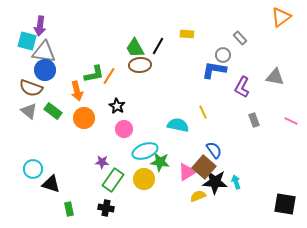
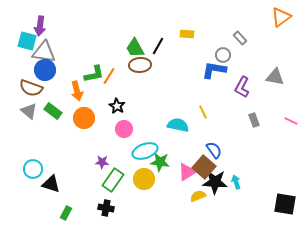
green rectangle at (69, 209): moved 3 px left, 4 px down; rotated 40 degrees clockwise
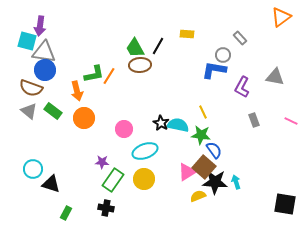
black star at (117, 106): moved 44 px right, 17 px down
green star at (160, 162): moved 41 px right, 27 px up
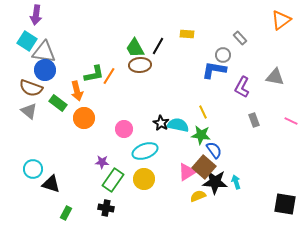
orange triangle at (281, 17): moved 3 px down
purple arrow at (40, 26): moved 4 px left, 11 px up
cyan square at (27, 41): rotated 18 degrees clockwise
green rectangle at (53, 111): moved 5 px right, 8 px up
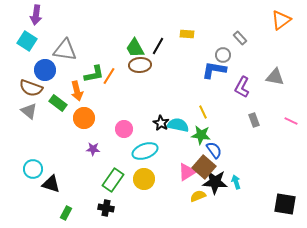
gray triangle at (44, 52): moved 21 px right, 2 px up
purple star at (102, 162): moved 9 px left, 13 px up
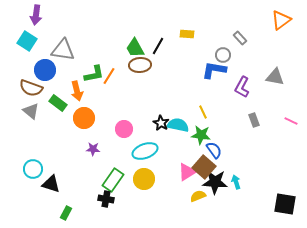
gray triangle at (65, 50): moved 2 px left
gray triangle at (29, 111): moved 2 px right
black cross at (106, 208): moved 9 px up
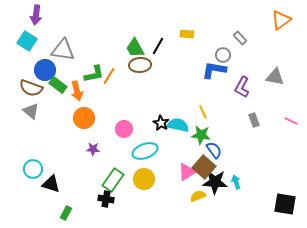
green rectangle at (58, 103): moved 18 px up
